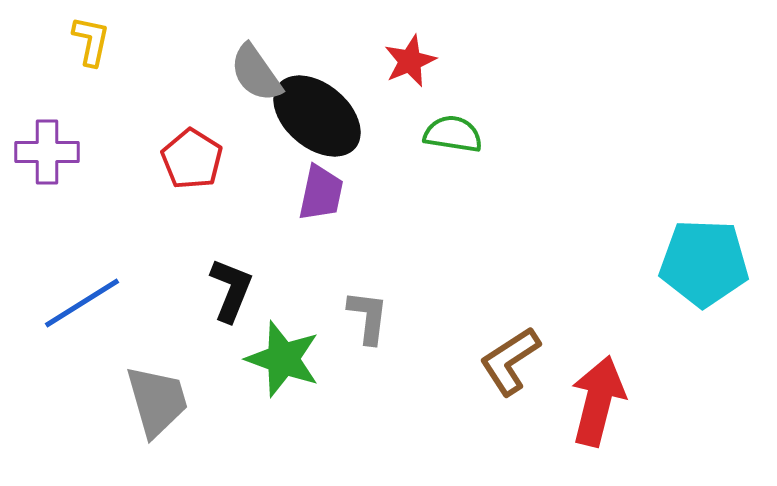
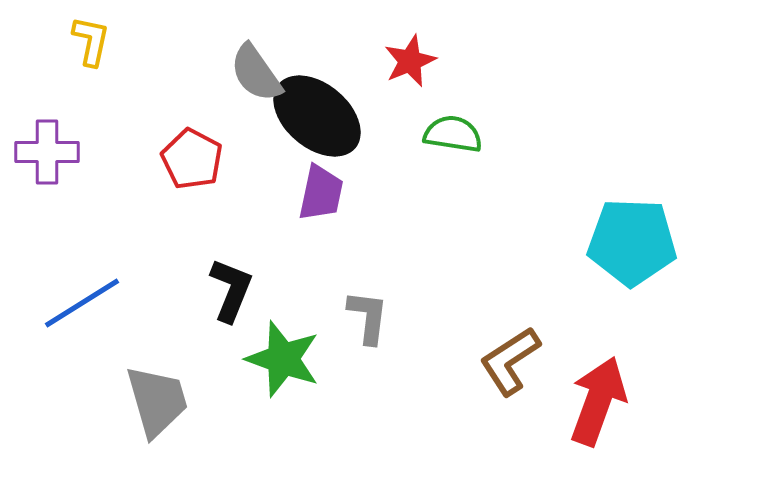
red pentagon: rotated 4 degrees counterclockwise
cyan pentagon: moved 72 px left, 21 px up
red arrow: rotated 6 degrees clockwise
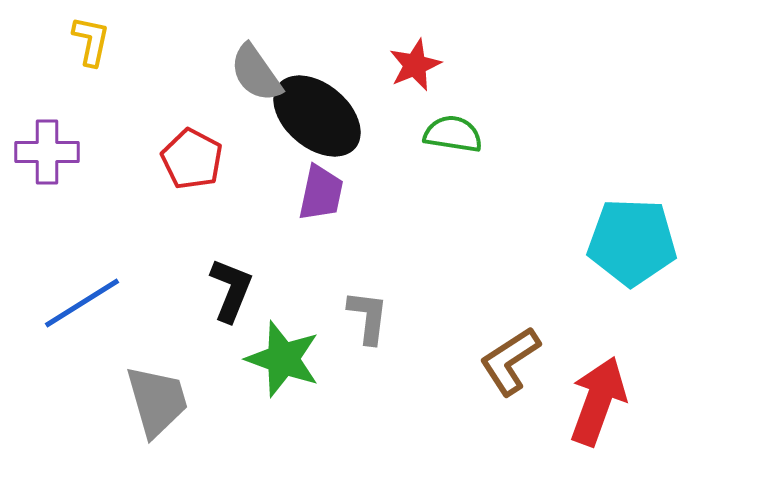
red star: moved 5 px right, 4 px down
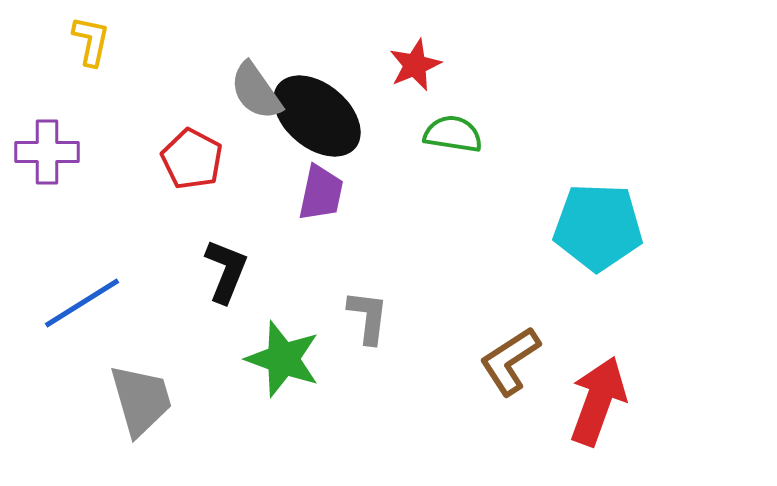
gray semicircle: moved 18 px down
cyan pentagon: moved 34 px left, 15 px up
black L-shape: moved 5 px left, 19 px up
gray trapezoid: moved 16 px left, 1 px up
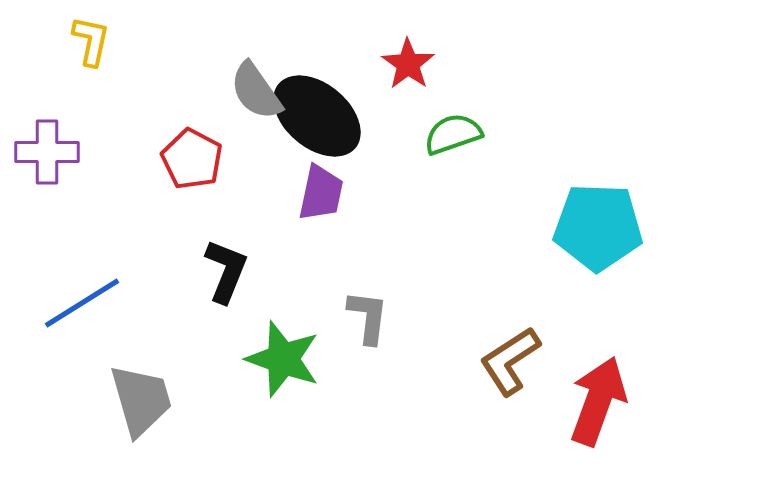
red star: moved 7 px left, 1 px up; rotated 14 degrees counterclockwise
green semicircle: rotated 28 degrees counterclockwise
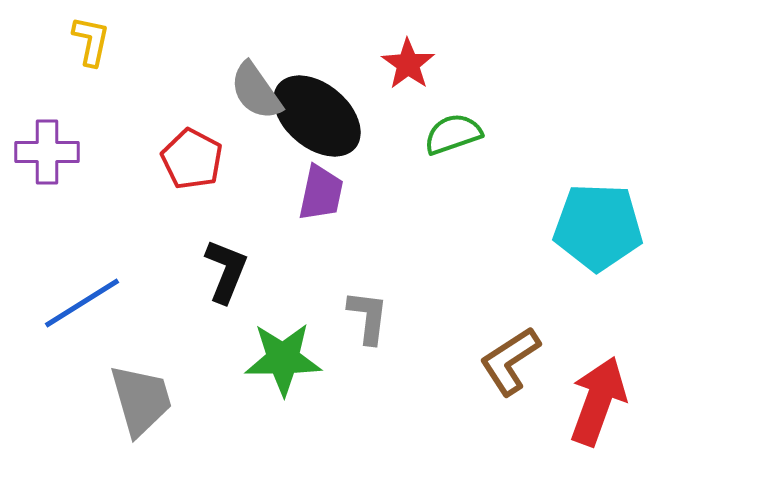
green star: rotated 20 degrees counterclockwise
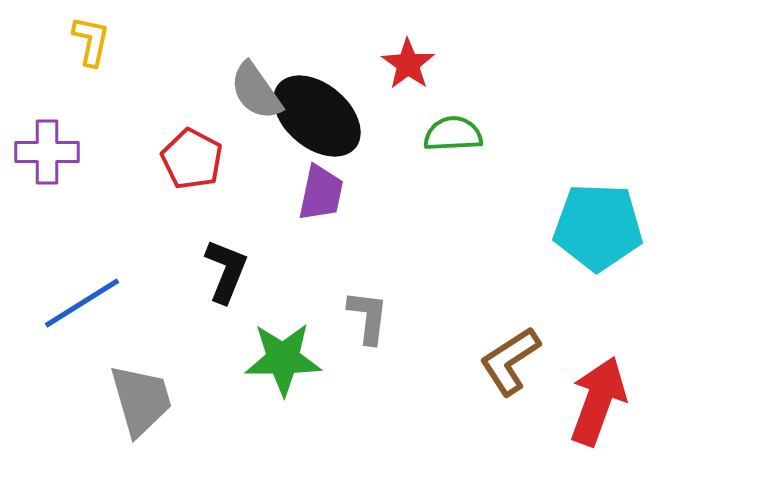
green semicircle: rotated 16 degrees clockwise
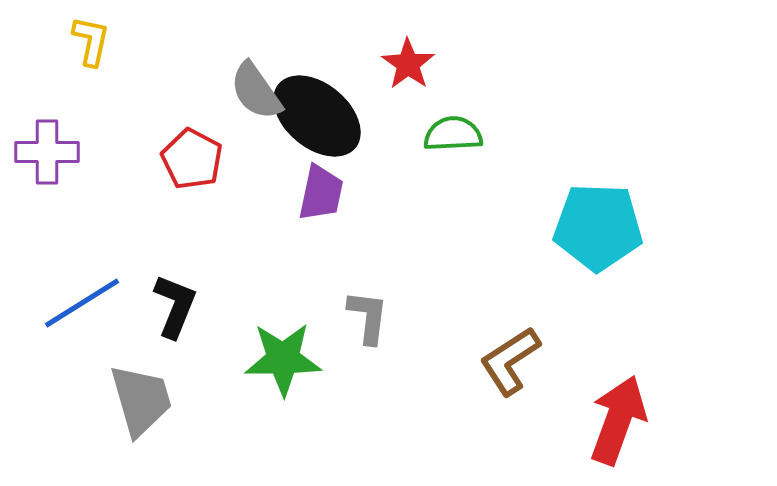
black L-shape: moved 51 px left, 35 px down
red arrow: moved 20 px right, 19 px down
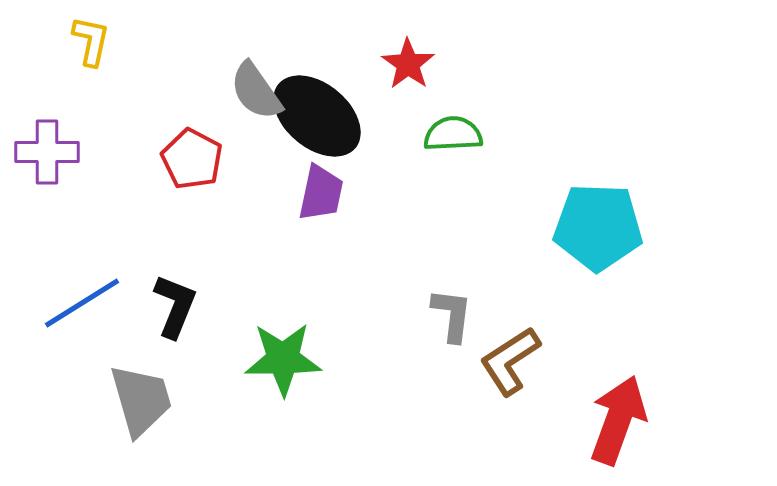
gray L-shape: moved 84 px right, 2 px up
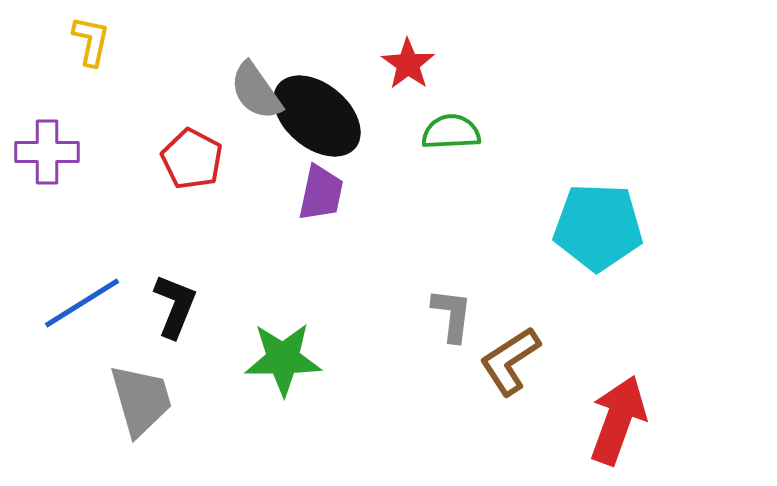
green semicircle: moved 2 px left, 2 px up
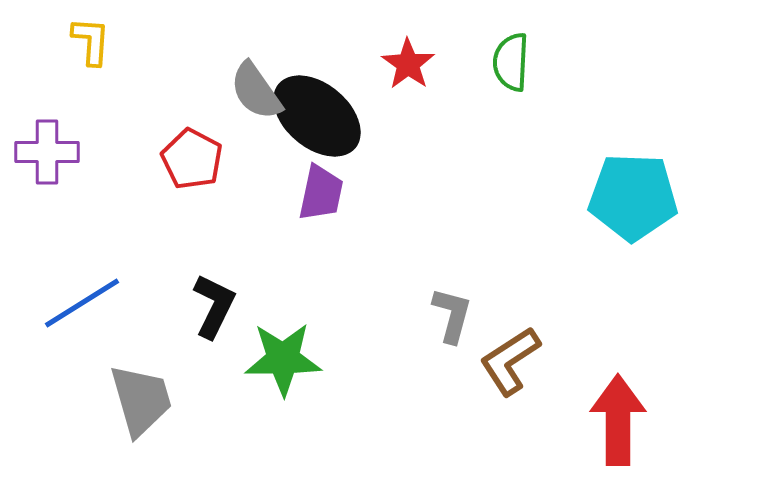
yellow L-shape: rotated 8 degrees counterclockwise
green semicircle: moved 60 px right, 70 px up; rotated 84 degrees counterclockwise
cyan pentagon: moved 35 px right, 30 px up
black L-shape: moved 39 px right; rotated 4 degrees clockwise
gray L-shape: rotated 8 degrees clockwise
red arrow: rotated 20 degrees counterclockwise
